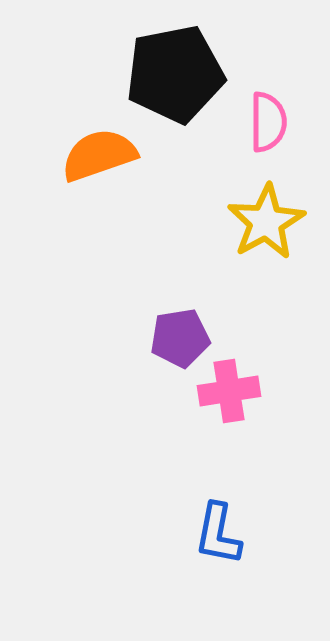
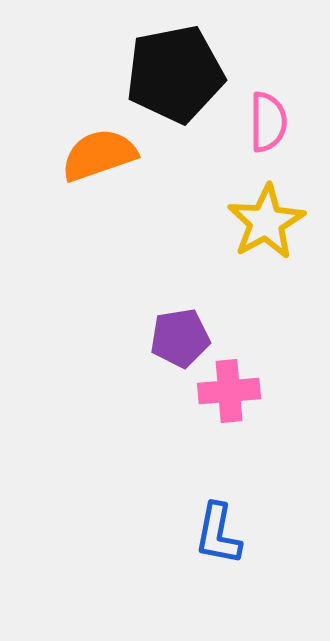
pink cross: rotated 4 degrees clockwise
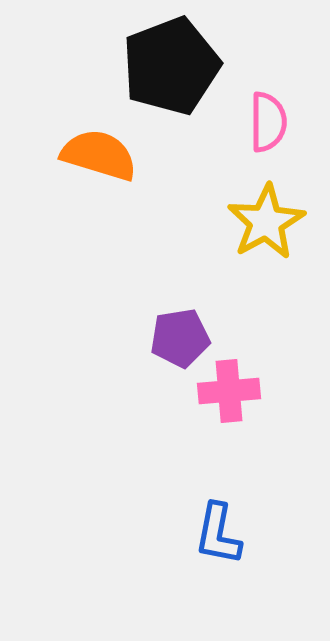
black pentagon: moved 4 px left, 8 px up; rotated 10 degrees counterclockwise
orange semicircle: rotated 36 degrees clockwise
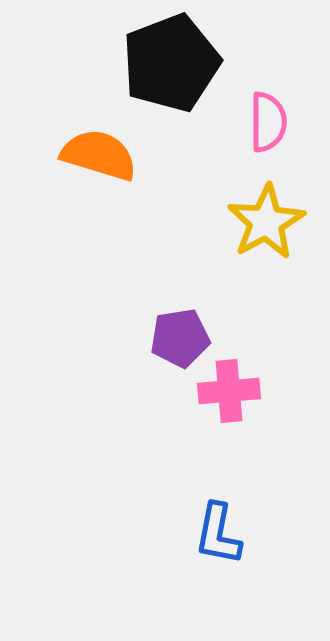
black pentagon: moved 3 px up
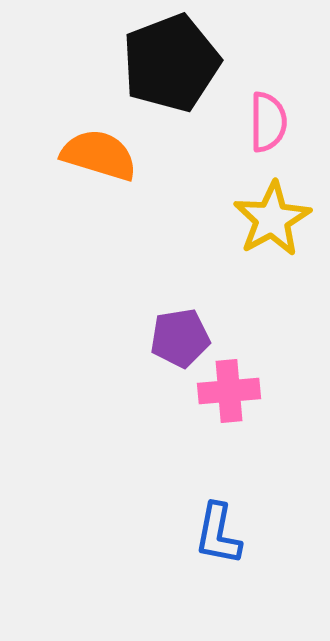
yellow star: moved 6 px right, 3 px up
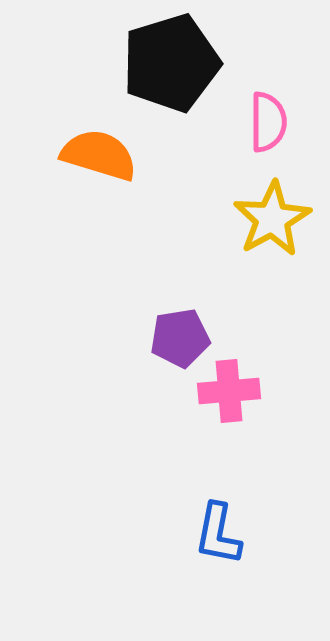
black pentagon: rotated 4 degrees clockwise
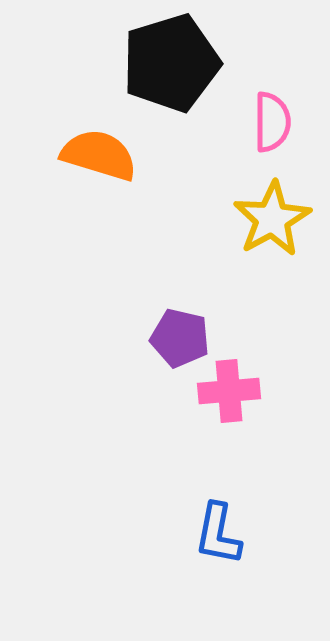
pink semicircle: moved 4 px right
purple pentagon: rotated 22 degrees clockwise
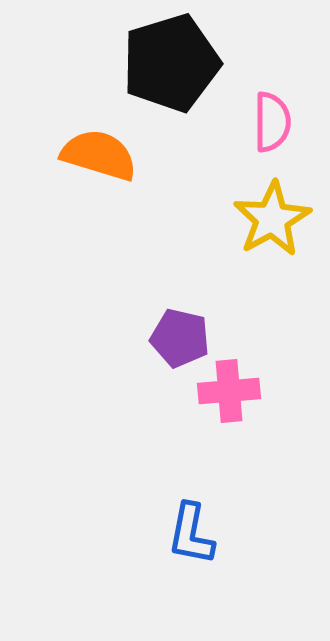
blue L-shape: moved 27 px left
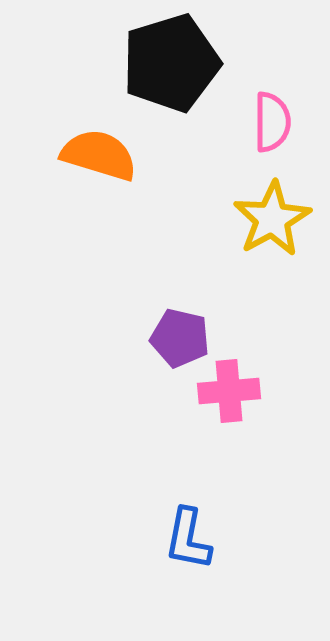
blue L-shape: moved 3 px left, 5 px down
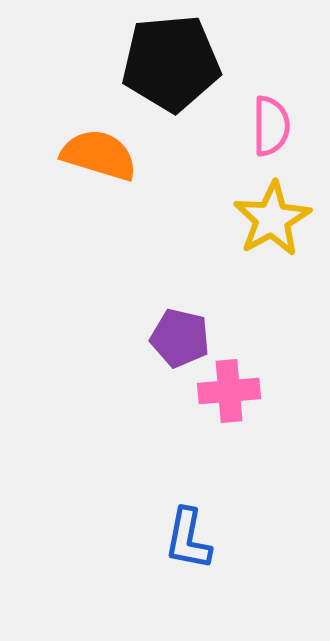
black pentagon: rotated 12 degrees clockwise
pink semicircle: moved 1 px left, 4 px down
